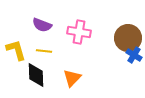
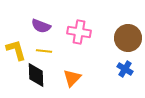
purple semicircle: moved 1 px left, 1 px down
blue cross: moved 9 px left, 14 px down
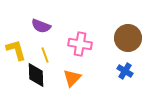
pink cross: moved 1 px right, 12 px down
yellow line: moved 1 px right, 4 px down; rotated 63 degrees clockwise
blue cross: moved 2 px down
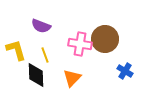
brown circle: moved 23 px left, 1 px down
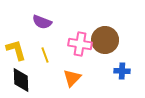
purple semicircle: moved 1 px right, 4 px up
brown circle: moved 1 px down
blue cross: moved 3 px left; rotated 28 degrees counterclockwise
black diamond: moved 15 px left, 5 px down
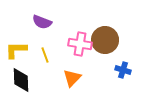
yellow L-shape: rotated 75 degrees counterclockwise
blue cross: moved 1 px right, 1 px up; rotated 14 degrees clockwise
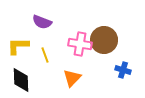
brown circle: moved 1 px left
yellow L-shape: moved 2 px right, 4 px up
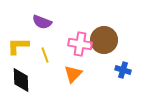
orange triangle: moved 1 px right, 4 px up
